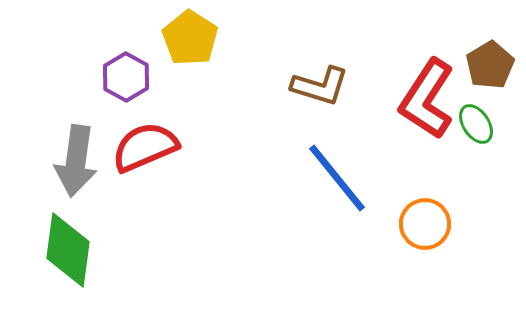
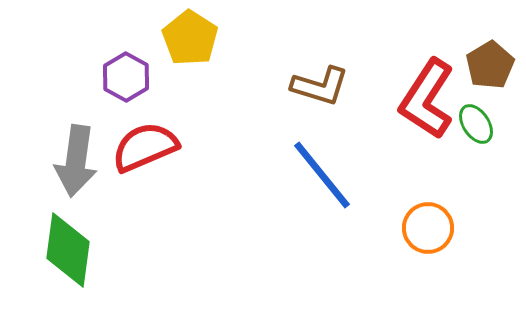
blue line: moved 15 px left, 3 px up
orange circle: moved 3 px right, 4 px down
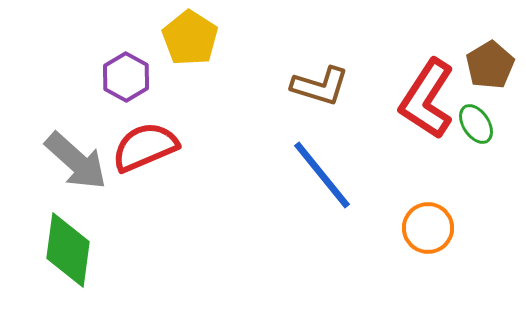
gray arrow: rotated 56 degrees counterclockwise
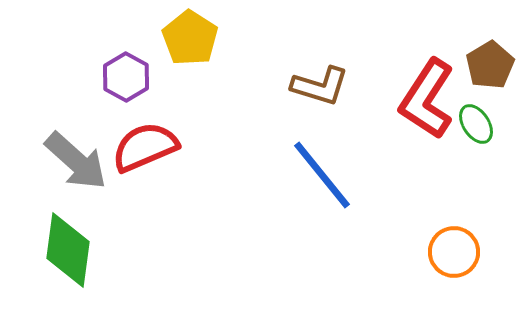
orange circle: moved 26 px right, 24 px down
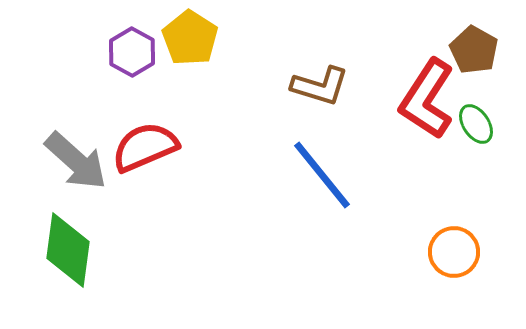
brown pentagon: moved 16 px left, 15 px up; rotated 12 degrees counterclockwise
purple hexagon: moved 6 px right, 25 px up
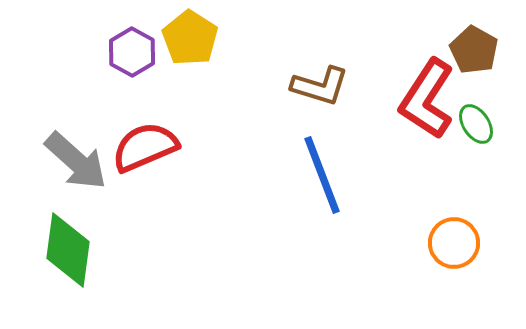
blue line: rotated 18 degrees clockwise
orange circle: moved 9 px up
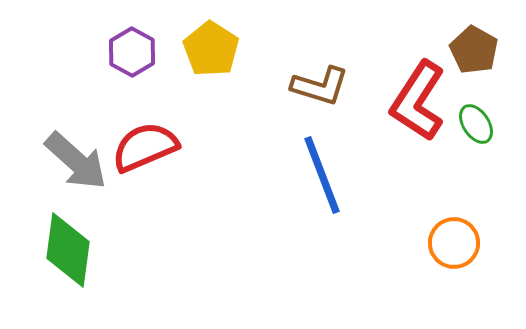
yellow pentagon: moved 21 px right, 11 px down
red L-shape: moved 9 px left, 2 px down
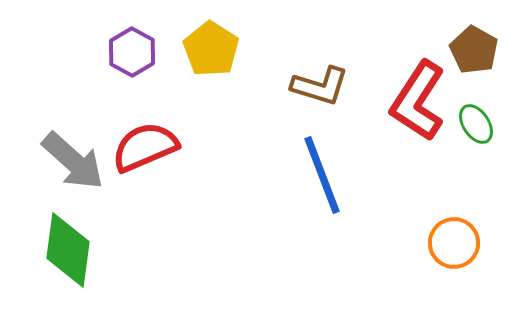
gray arrow: moved 3 px left
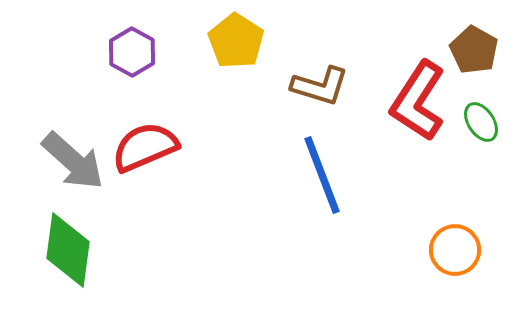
yellow pentagon: moved 25 px right, 8 px up
green ellipse: moved 5 px right, 2 px up
orange circle: moved 1 px right, 7 px down
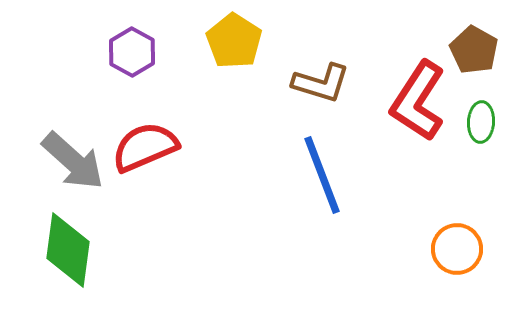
yellow pentagon: moved 2 px left
brown L-shape: moved 1 px right, 3 px up
green ellipse: rotated 36 degrees clockwise
orange circle: moved 2 px right, 1 px up
